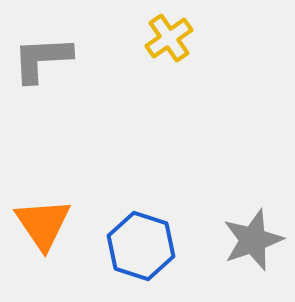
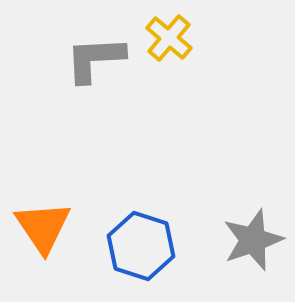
yellow cross: rotated 15 degrees counterclockwise
gray L-shape: moved 53 px right
orange triangle: moved 3 px down
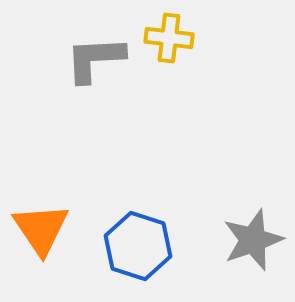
yellow cross: rotated 33 degrees counterclockwise
orange triangle: moved 2 px left, 2 px down
blue hexagon: moved 3 px left
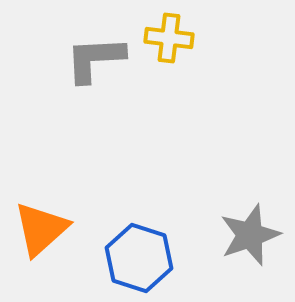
orange triangle: rotated 22 degrees clockwise
gray star: moved 3 px left, 5 px up
blue hexagon: moved 1 px right, 12 px down
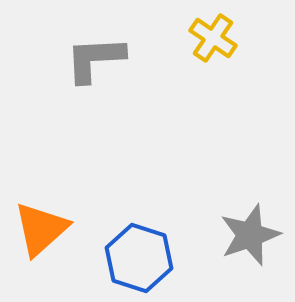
yellow cross: moved 44 px right; rotated 27 degrees clockwise
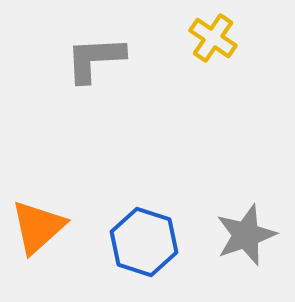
orange triangle: moved 3 px left, 2 px up
gray star: moved 4 px left
blue hexagon: moved 5 px right, 16 px up
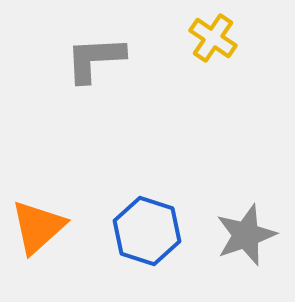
blue hexagon: moved 3 px right, 11 px up
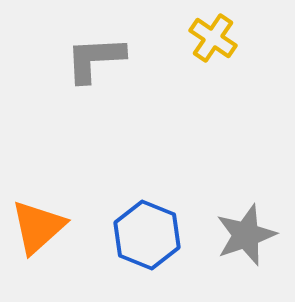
blue hexagon: moved 4 px down; rotated 4 degrees clockwise
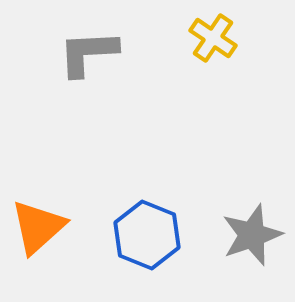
gray L-shape: moved 7 px left, 6 px up
gray star: moved 6 px right
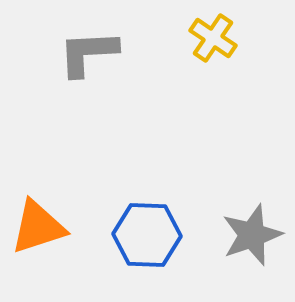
orange triangle: rotated 24 degrees clockwise
blue hexagon: rotated 20 degrees counterclockwise
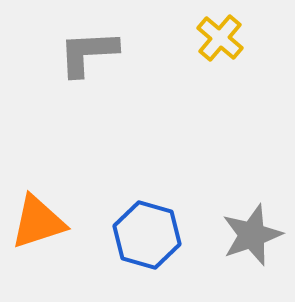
yellow cross: moved 7 px right; rotated 6 degrees clockwise
orange triangle: moved 5 px up
blue hexagon: rotated 14 degrees clockwise
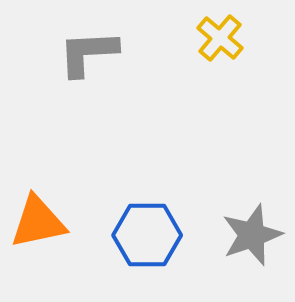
orange triangle: rotated 6 degrees clockwise
blue hexagon: rotated 16 degrees counterclockwise
